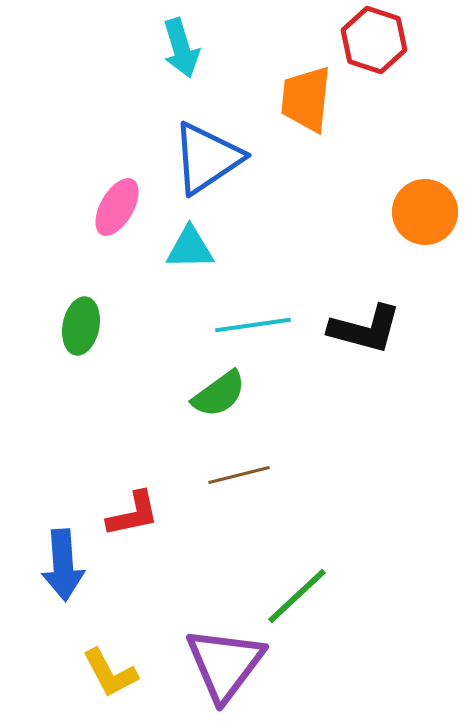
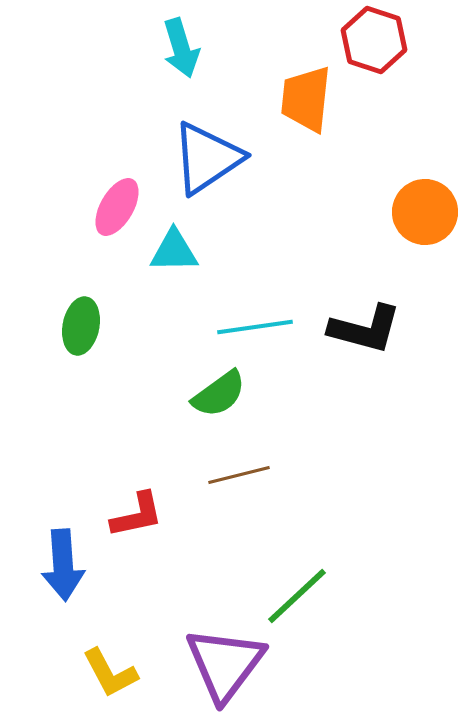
cyan triangle: moved 16 px left, 3 px down
cyan line: moved 2 px right, 2 px down
red L-shape: moved 4 px right, 1 px down
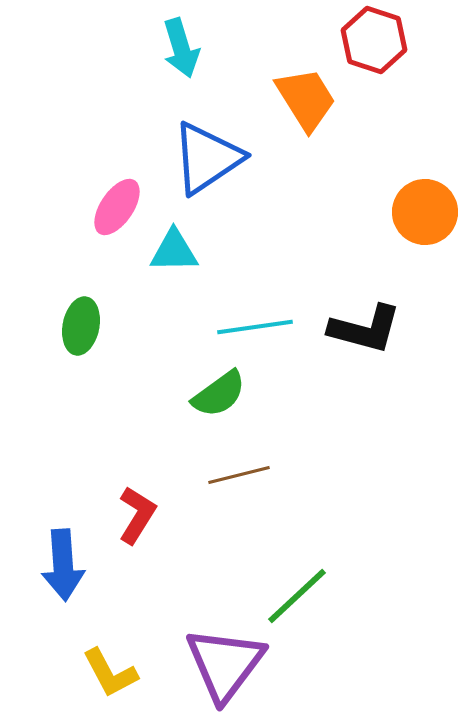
orange trapezoid: rotated 142 degrees clockwise
pink ellipse: rotated 4 degrees clockwise
red L-shape: rotated 46 degrees counterclockwise
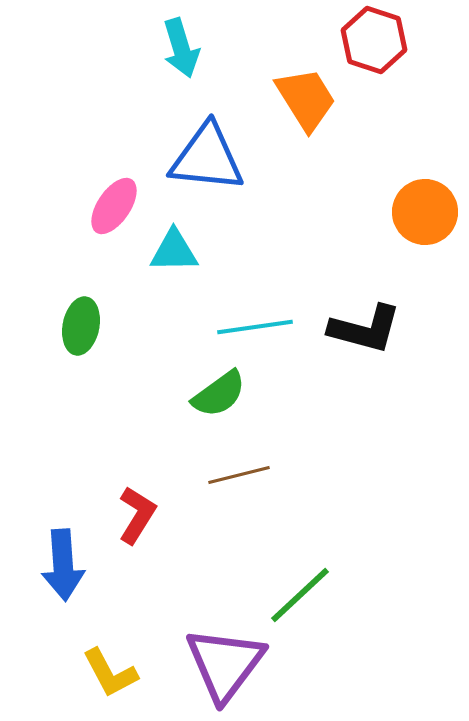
blue triangle: rotated 40 degrees clockwise
pink ellipse: moved 3 px left, 1 px up
green line: moved 3 px right, 1 px up
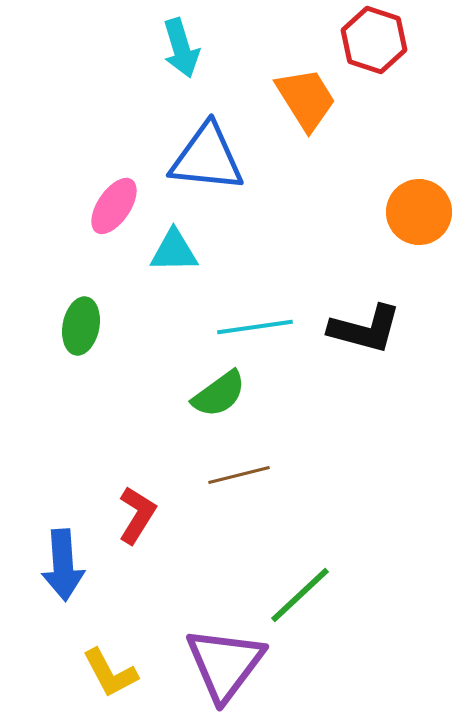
orange circle: moved 6 px left
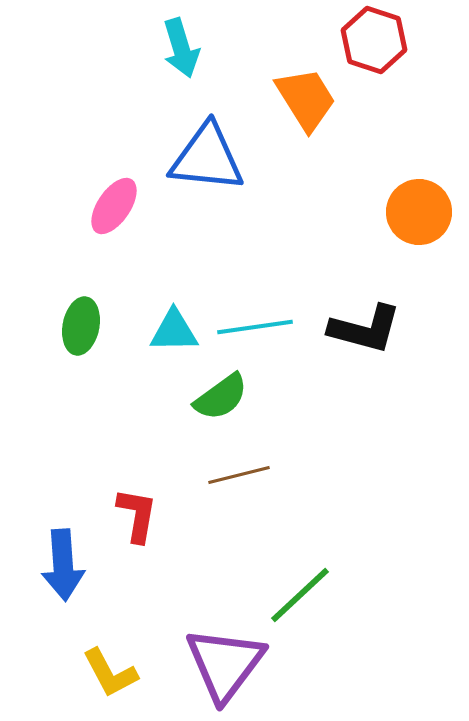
cyan triangle: moved 80 px down
green semicircle: moved 2 px right, 3 px down
red L-shape: rotated 22 degrees counterclockwise
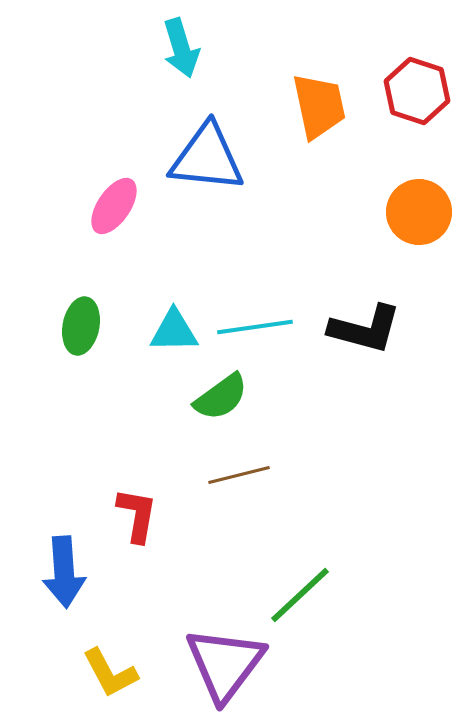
red hexagon: moved 43 px right, 51 px down
orange trapezoid: moved 13 px right, 7 px down; rotated 20 degrees clockwise
blue arrow: moved 1 px right, 7 px down
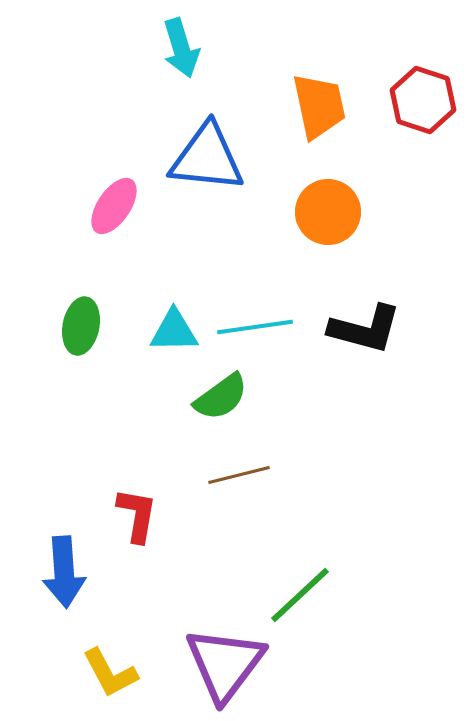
red hexagon: moved 6 px right, 9 px down
orange circle: moved 91 px left
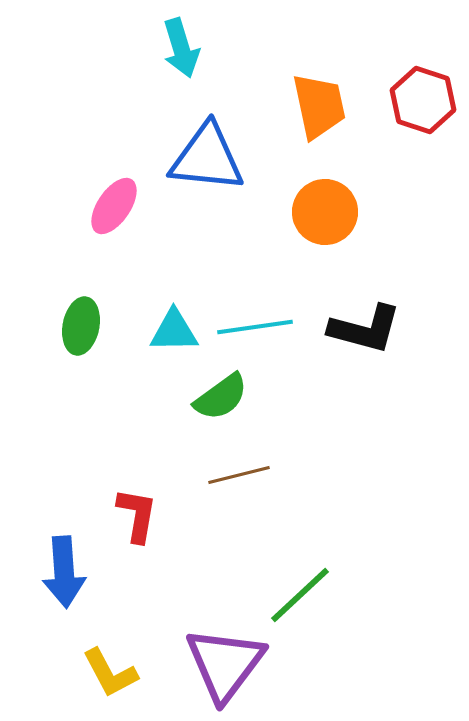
orange circle: moved 3 px left
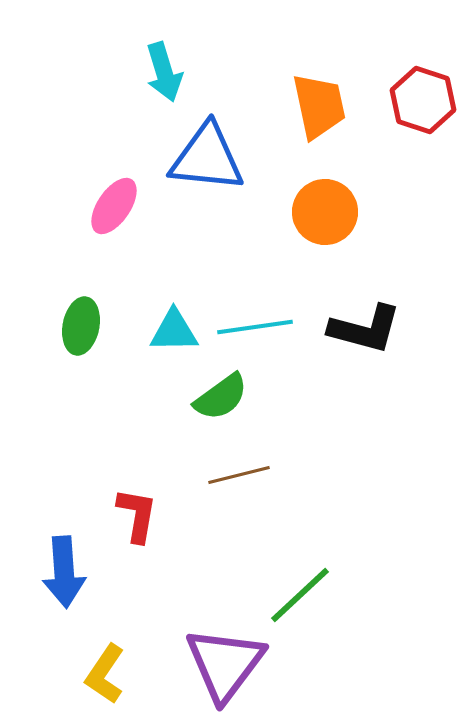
cyan arrow: moved 17 px left, 24 px down
yellow L-shape: moved 5 px left, 1 px down; rotated 62 degrees clockwise
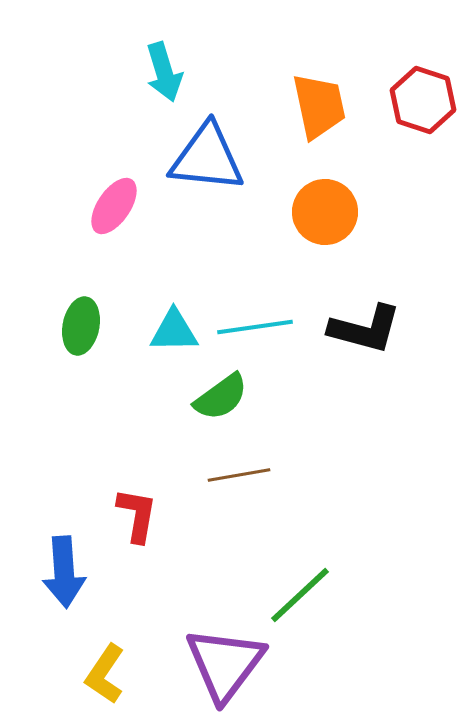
brown line: rotated 4 degrees clockwise
